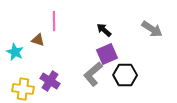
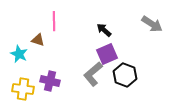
gray arrow: moved 5 px up
cyan star: moved 4 px right, 2 px down
black hexagon: rotated 20 degrees clockwise
purple cross: rotated 18 degrees counterclockwise
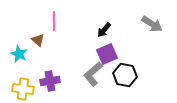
black arrow: rotated 91 degrees counterclockwise
brown triangle: rotated 24 degrees clockwise
black hexagon: rotated 10 degrees counterclockwise
purple cross: rotated 24 degrees counterclockwise
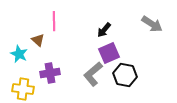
purple square: moved 2 px right, 1 px up
purple cross: moved 8 px up
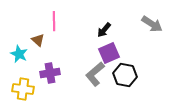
gray L-shape: moved 2 px right
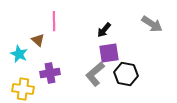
purple square: rotated 15 degrees clockwise
black hexagon: moved 1 px right, 1 px up
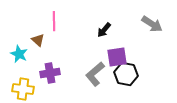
purple square: moved 8 px right, 4 px down
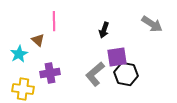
black arrow: rotated 21 degrees counterclockwise
cyan star: rotated 18 degrees clockwise
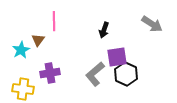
brown triangle: rotated 24 degrees clockwise
cyan star: moved 2 px right, 4 px up
black hexagon: rotated 15 degrees clockwise
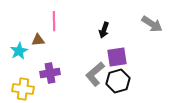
brown triangle: rotated 48 degrees clockwise
cyan star: moved 2 px left, 1 px down
black hexagon: moved 8 px left, 7 px down; rotated 20 degrees clockwise
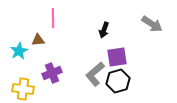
pink line: moved 1 px left, 3 px up
purple cross: moved 2 px right; rotated 12 degrees counterclockwise
